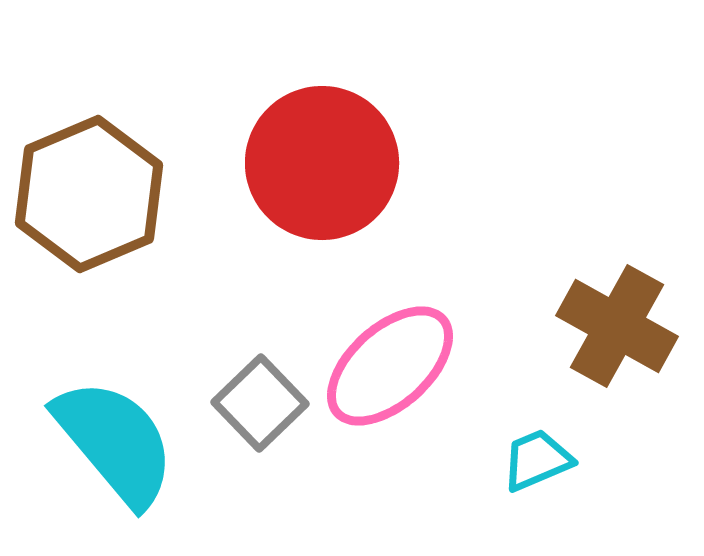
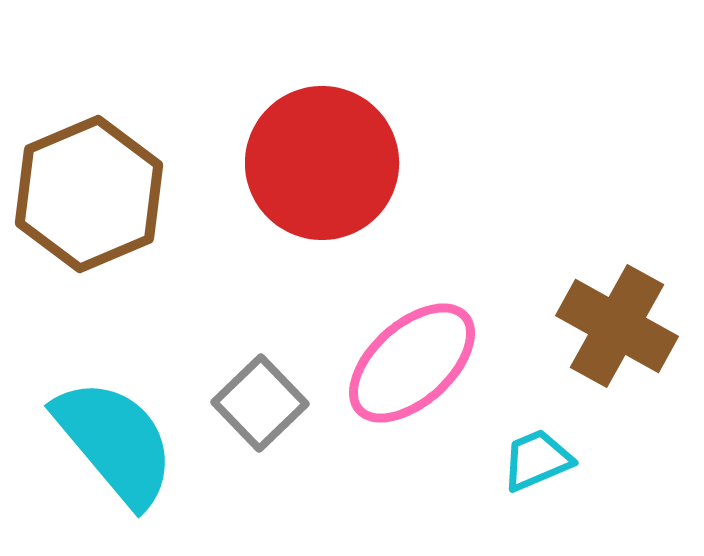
pink ellipse: moved 22 px right, 3 px up
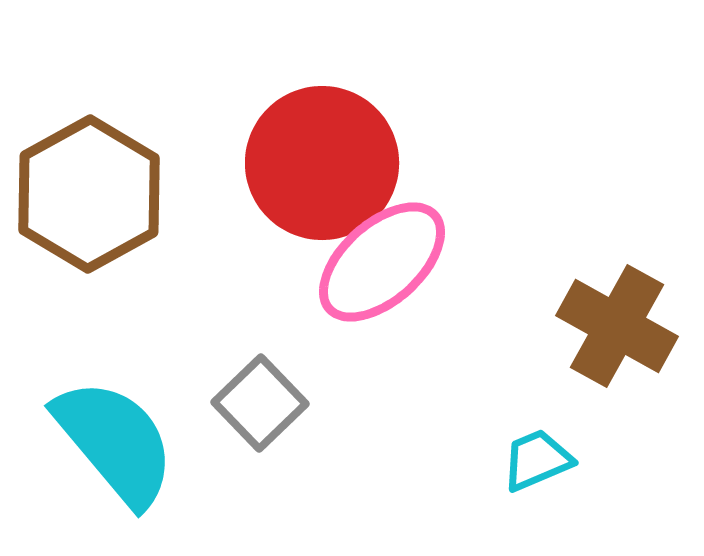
brown hexagon: rotated 6 degrees counterclockwise
pink ellipse: moved 30 px left, 101 px up
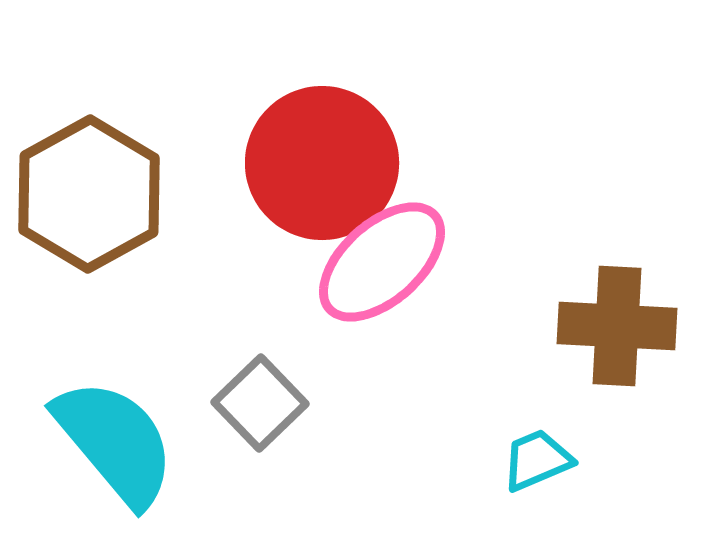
brown cross: rotated 26 degrees counterclockwise
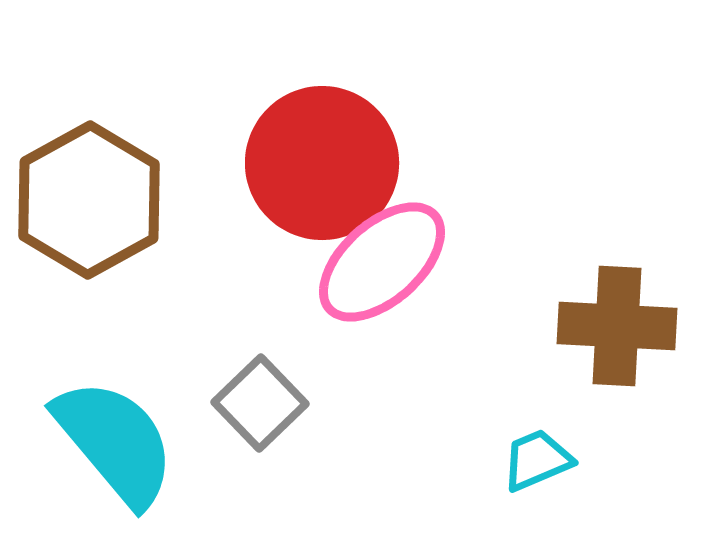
brown hexagon: moved 6 px down
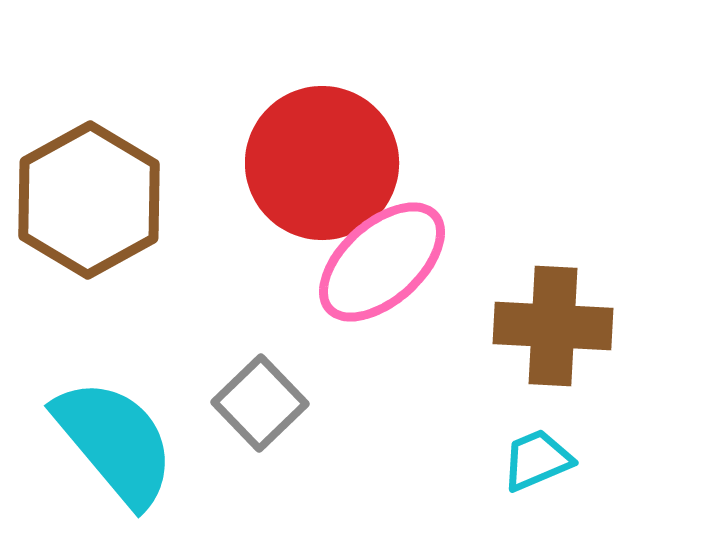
brown cross: moved 64 px left
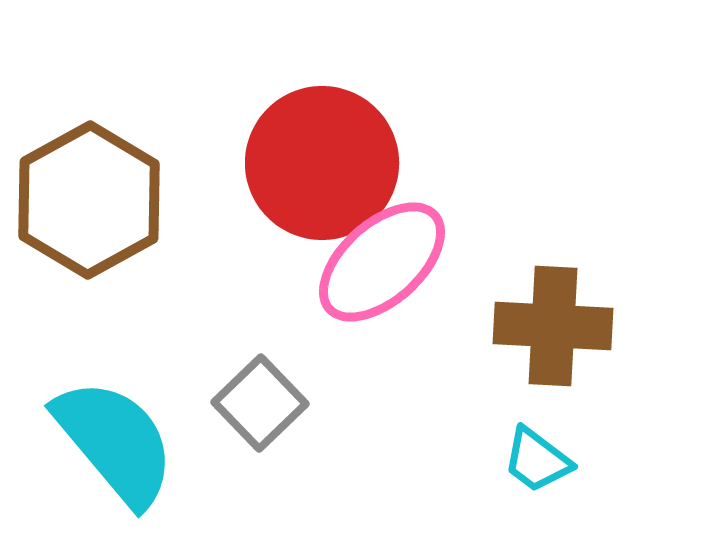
cyan trapezoid: rotated 120 degrees counterclockwise
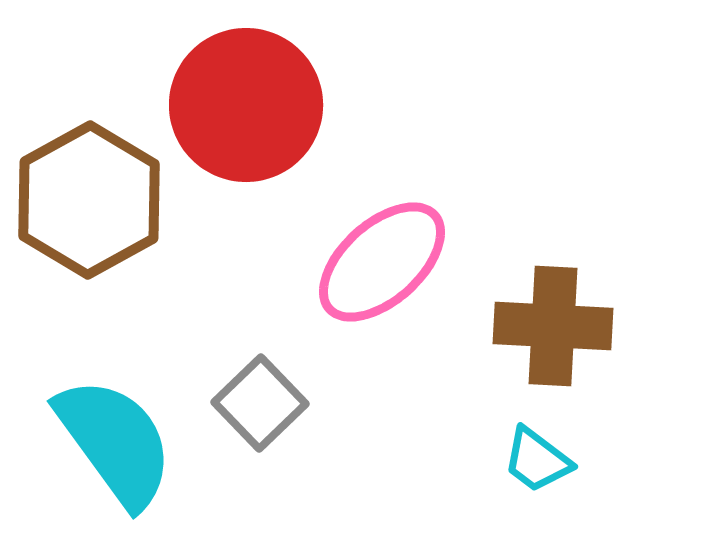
red circle: moved 76 px left, 58 px up
cyan semicircle: rotated 4 degrees clockwise
